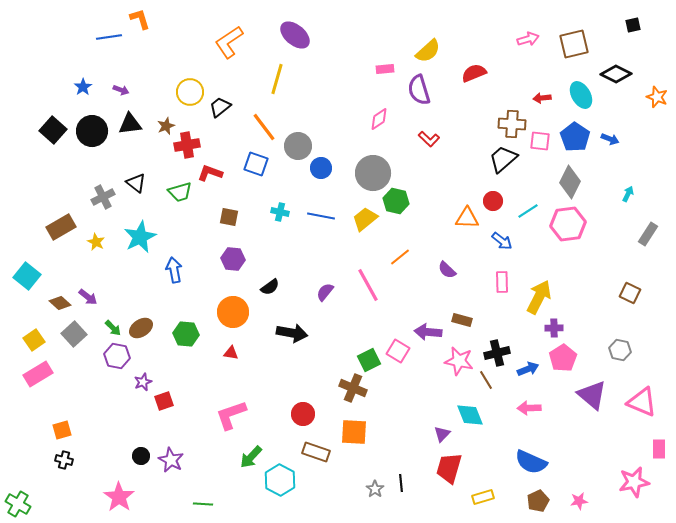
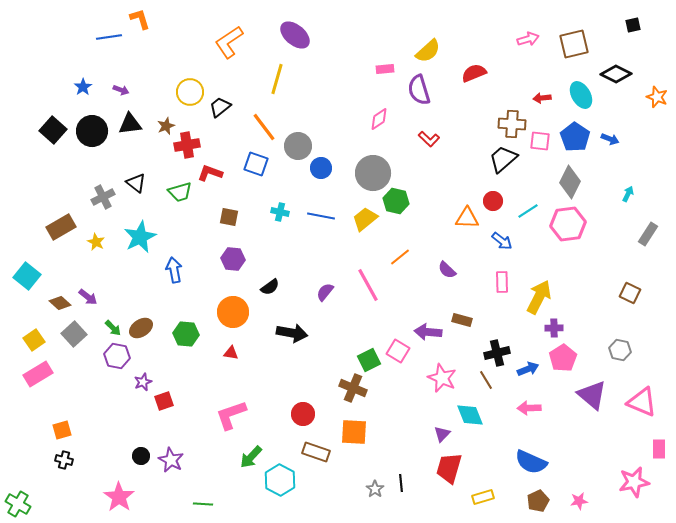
pink star at (459, 361): moved 17 px left, 17 px down; rotated 12 degrees clockwise
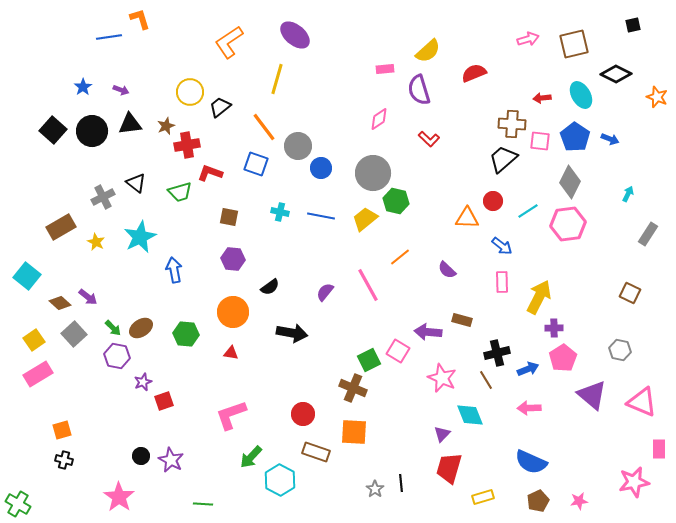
blue arrow at (502, 241): moved 5 px down
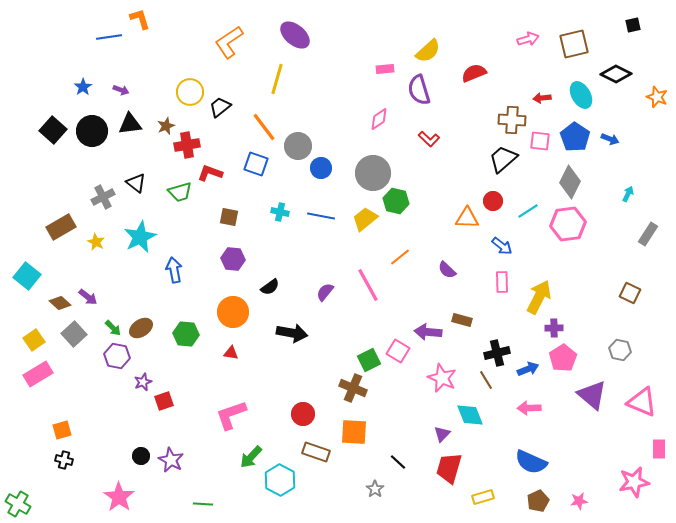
brown cross at (512, 124): moved 4 px up
black line at (401, 483): moved 3 px left, 21 px up; rotated 42 degrees counterclockwise
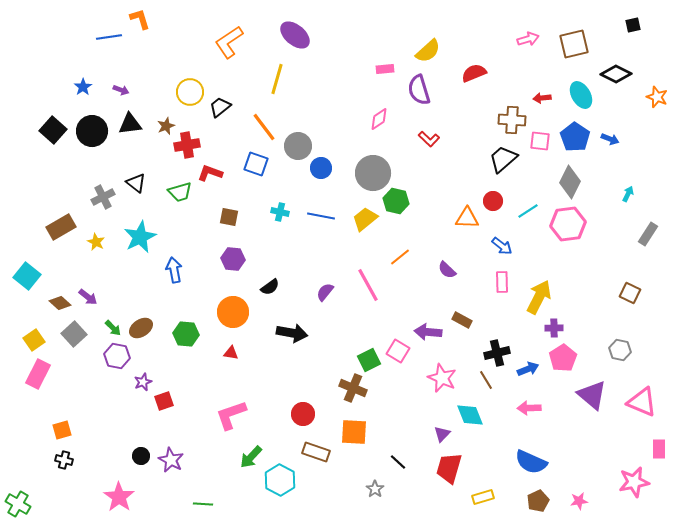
brown rectangle at (462, 320): rotated 12 degrees clockwise
pink rectangle at (38, 374): rotated 32 degrees counterclockwise
